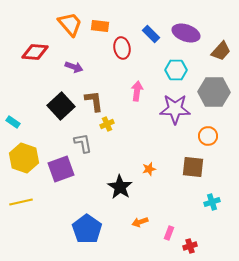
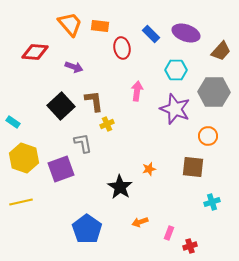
purple star: rotated 20 degrees clockwise
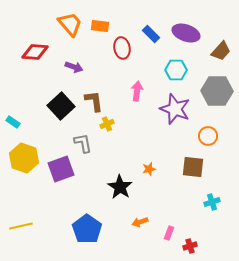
gray hexagon: moved 3 px right, 1 px up
yellow line: moved 24 px down
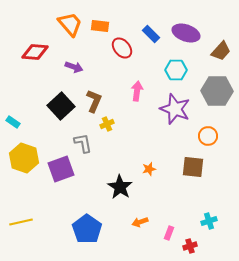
red ellipse: rotated 30 degrees counterclockwise
brown L-shape: rotated 30 degrees clockwise
cyan cross: moved 3 px left, 19 px down
yellow line: moved 4 px up
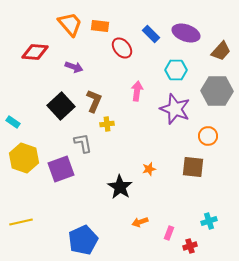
yellow cross: rotated 16 degrees clockwise
blue pentagon: moved 4 px left, 11 px down; rotated 12 degrees clockwise
